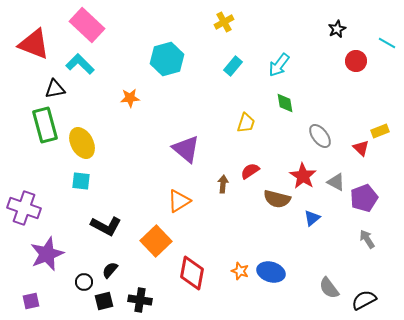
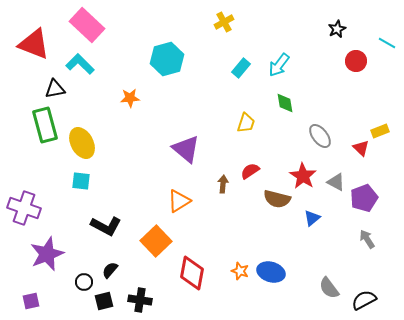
cyan rectangle at (233, 66): moved 8 px right, 2 px down
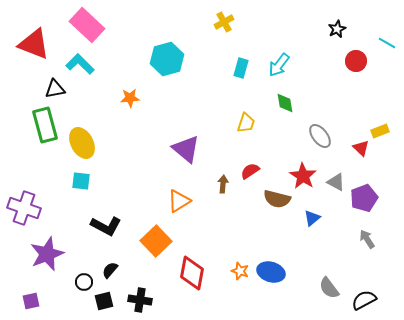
cyan rectangle at (241, 68): rotated 24 degrees counterclockwise
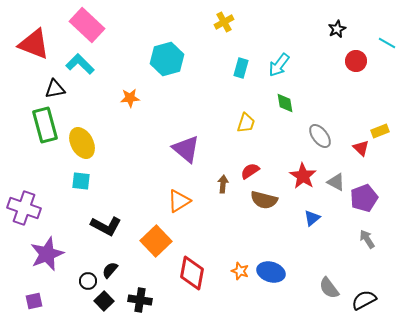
brown semicircle at (277, 199): moved 13 px left, 1 px down
black circle at (84, 282): moved 4 px right, 1 px up
purple square at (31, 301): moved 3 px right
black square at (104, 301): rotated 30 degrees counterclockwise
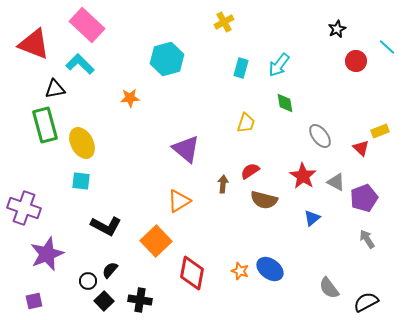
cyan line at (387, 43): moved 4 px down; rotated 12 degrees clockwise
blue ellipse at (271, 272): moved 1 px left, 3 px up; rotated 20 degrees clockwise
black semicircle at (364, 300): moved 2 px right, 2 px down
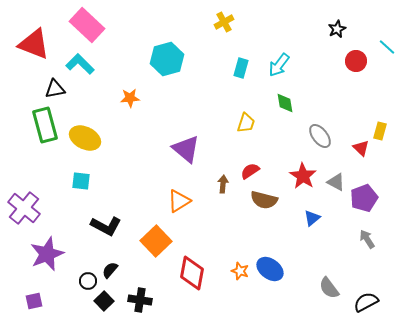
yellow rectangle at (380, 131): rotated 54 degrees counterclockwise
yellow ellipse at (82, 143): moved 3 px right, 5 px up; rotated 36 degrees counterclockwise
purple cross at (24, 208): rotated 20 degrees clockwise
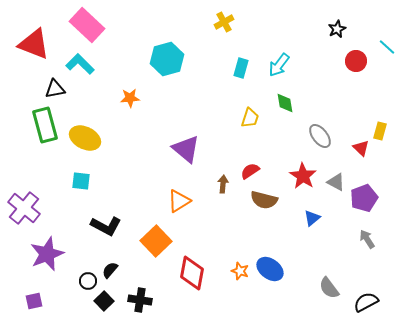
yellow trapezoid at (246, 123): moved 4 px right, 5 px up
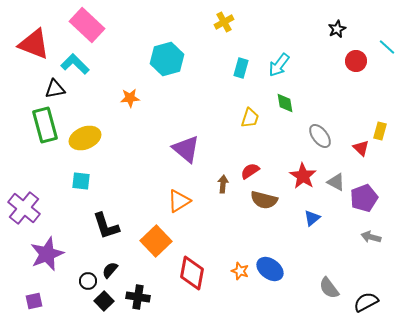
cyan L-shape at (80, 64): moved 5 px left
yellow ellipse at (85, 138): rotated 48 degrees counterclockwise
black L-shape at (106, 226): rotated 44 degrees clockwise
gray arrow at (367, 239): moved 4 px right, 2 px up; rotated 42 degrees counterclockwise
black cross at (140, 300): moved 2 px left, 3 px up
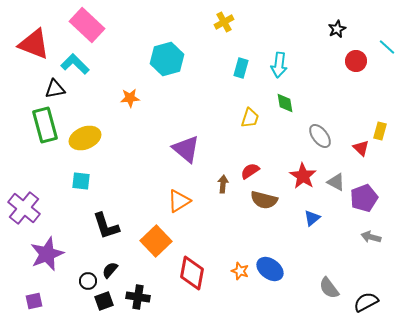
cyan arrow at (279, 65): rotated 30 degrees counterclockwise
black square at (104, 301): rotated 24 degrees clockwise
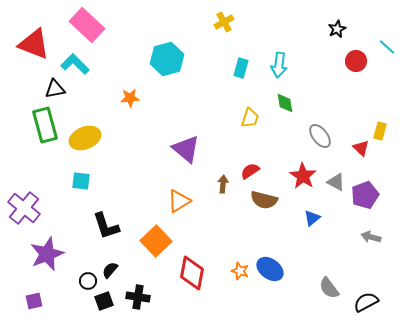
purple pentagon at (364, 198): moved 1 px right, 3 px up
